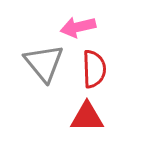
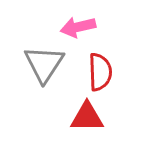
gray triangle: moved 1 px down; rotated 12 degrees clockwise
red semicircle: moved 6 px right, 3 px down
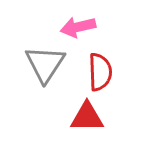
gray triangle: moved 1 px right
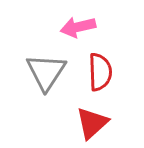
gray triangle: moved 1 px right, 8 px down
red triangle: moved 5 px right, 6 px down; rotated 42 degrees counterclockwise
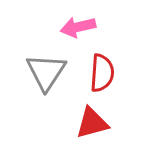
red semicircle: moved 2 px right, 1 px down; rotated 6 degrees clockwise
red triangle: rotated 27 degrees clockwise
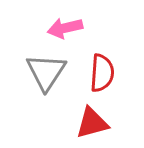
pink arrow: moved 13 px left, 1 px down
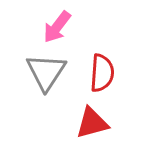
pink arrow: moved 8 px left, 1 px up; rotated 40 degrees counterclockwise
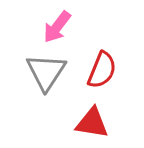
red semicircle: moved 3 px up; rotated 18 degrees clockwise
red triangle: rotated 24 degrees clockwise
